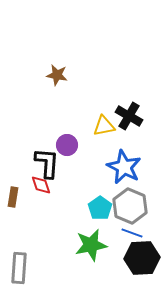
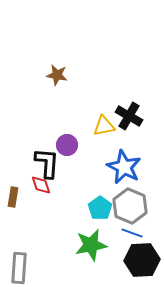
black hexagon: moved 2 px down
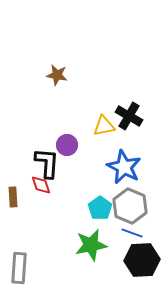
brown rectangle: rotated 12 degrees counterclockwise
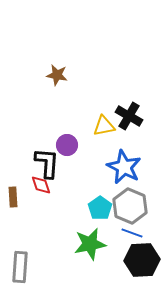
green star: moved 1 px left, 1 px up
gray rectangle: moved 1 px right, 1 px up
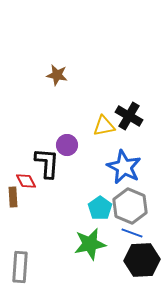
red diamond: moved 15 px left, 4 px up; rotated 10 degrees counterclockwise
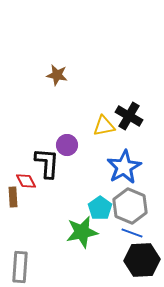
blue star: rotated 16 degrees clockwise
green star: moved 8 px left, 12 px up
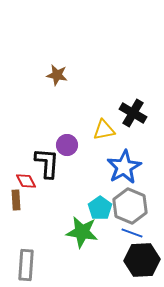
black cross: moved 4 px right, 3 px up
yellow triangle: moved 4 px down
brown rectangle: moved 3 px right, 3 px down
green star: rotated 20 degrees clockwise
gray rectangle: moved 6 px right, 2 px up
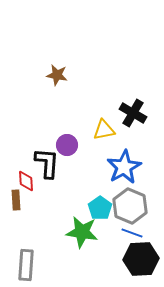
red diamond: rotated 25 degrees clockwise
black hexagon: moved 1 px left, 1 px up
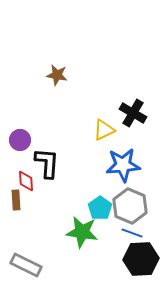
yellow triangle: rotated 15 degrees counterclockwise
purple circle: moved 47 px left, 5 px up
blue star: moved 1 px left, 2 px up; rotated 24 degrees clockwise
gray rectangle: rotated 68 degrees counterclockwise
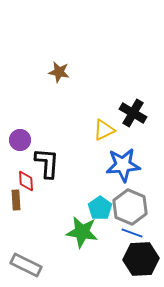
brown star: moved 2 px right, 3 px up
gray hexagon: moved 1 px down
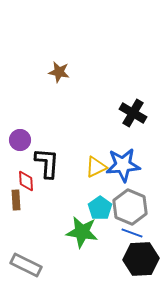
yellow triangle: moved 8 px left, 37 px down
